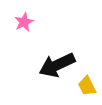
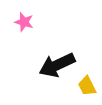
pink star: rotated 30 degrees counterclockwise
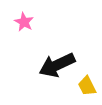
pink star: rotated 12 degrees clockwise
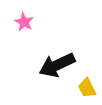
yellow trapezoid: moved 2 px down
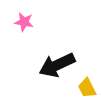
pink star: rotated 18 degrees counterclockwise
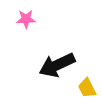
pink star: moved 2 px right, 3 px up; rotated 12 degrees counterclockwise
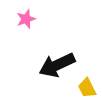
pink star: rotated 18 degrees counterclockwise
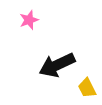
pink star: moved 3 px right, 1 px down
